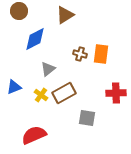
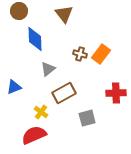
brown triangle: moved 1 px left, 1 px up; rotated 36 degrees counterclockwise
blue diamond: rotated 65 degrees counterclockwise
orange rectangle: rotated 30 degrees clockwise
yellow cross: moved 17 px down
gray square: rotated 24 degrees counterclockwise
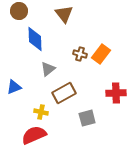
yellow cross: rotated 24 degrees counterclockwise
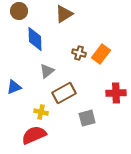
brown triangle: rotated 36 degrees clockwise
brown cross: moved 1 px left, 1 px up
gray triangle: moved 1 px left, 2 px down
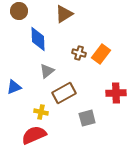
blue diamond: moved 3 px right
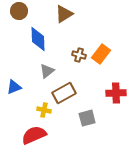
brown cross: moved 2 px down
yellow cross: moved 3 px right, 2 px up
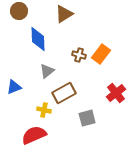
red cross: rotated 36 degrees counterclockwise
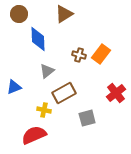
brown circle: moved 3 px down
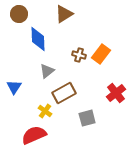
blue triangle: rotated 35 degrees counterclockwise
yellow cross: moved 1 px right, 1 px down; rotated 24 degrees clockwise
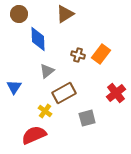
brown triangle: moved 1 px right
brown cross: moved 1 px left
